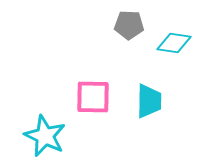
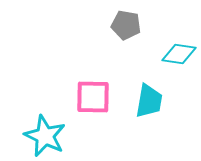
gray pentagon: moved 3 px left; rotated 8 degrees clockwise
cyan diamond: moved 5 px right, 11 px down
cyan trapezoid: rotated 9 degrees clockwise
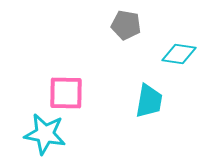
pink square: moved 27 px left, 4 px up
cyan star: moved 2 px up; rotated 15 degrees counterclockwise
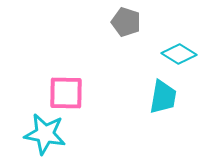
gray pentagon: moved 3 px up; rotated 8 degrees clockwise
cyan diamond: rotated 24 degrees clockwise
cyan trapezoid: moved 14 px right, 4 px up
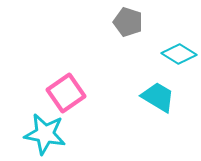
gray pentagon: moved 2 px right
pink square: rotated 36 degrees counterclockwise
cyan trapezoid: moved 5 px left; rotated 69 degrees counterclockwise
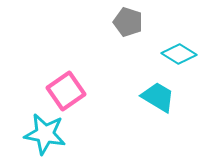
pink square: moved 2 px up
